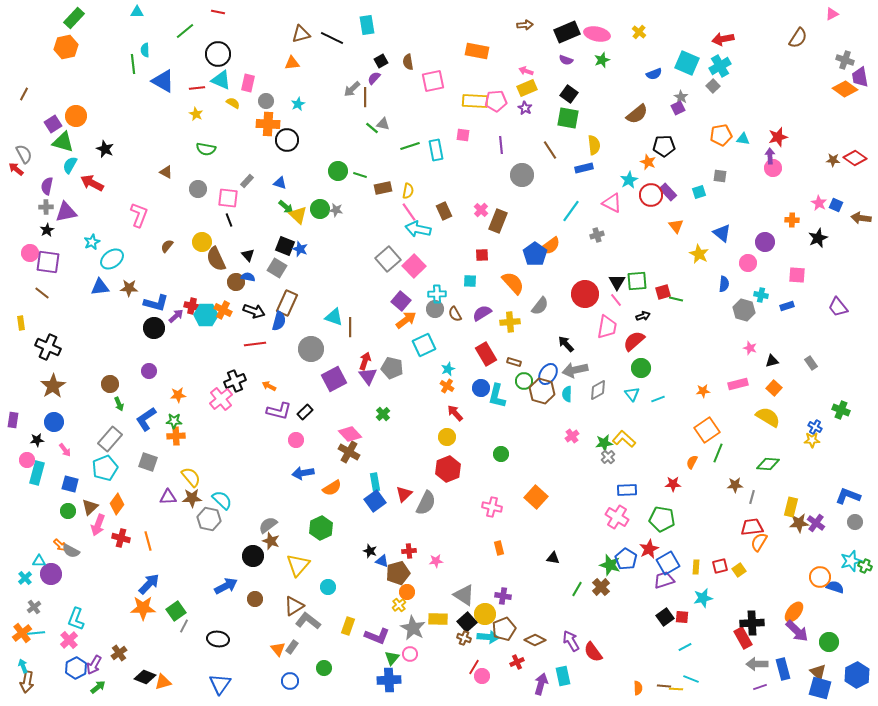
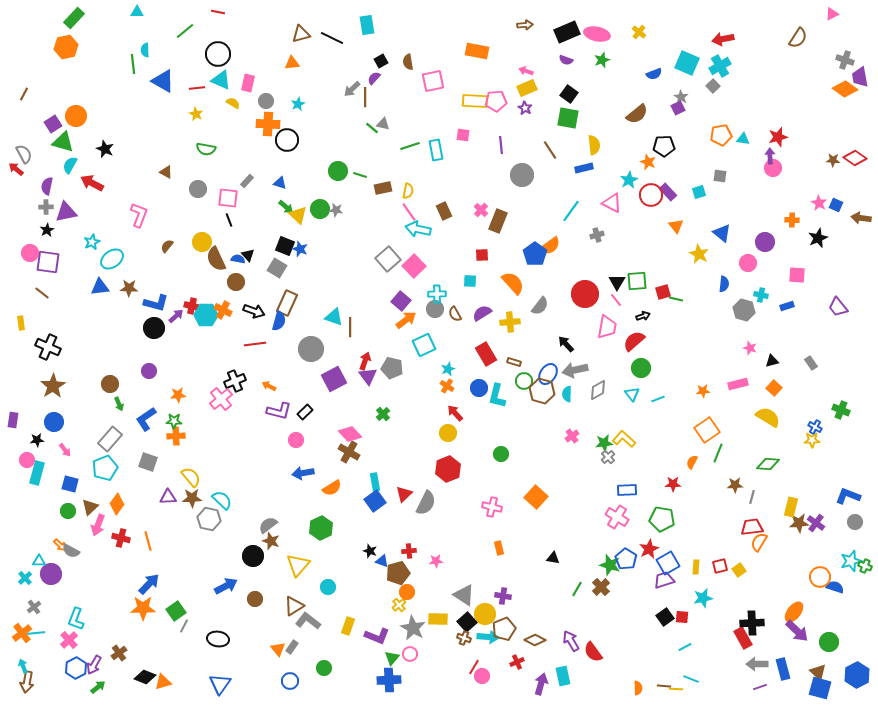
blue semicircle at (248, 277): moved 10 px left, 18 px up
blue circle at (481, 388): moved 2 px left
yellow circle at (447, 437): moved 1 px right, 4 px up
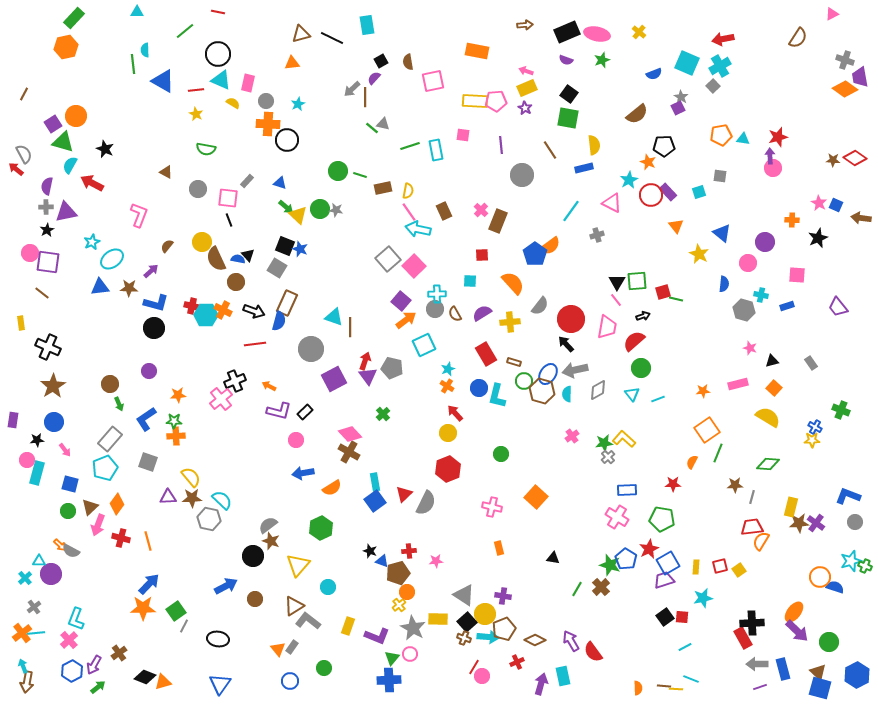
red line at (197, 88): moved 1 px left, 2 px down
red circle at (585, 294): moved 14 px left, 25 px down
purple arrow at (176, 316): moved 25 px left, 45 px up
orange semicircle at (759, 542): moved 2 px right, 1 px up
blue hexagon at (76, 668): moved 4 px left, 3 px down
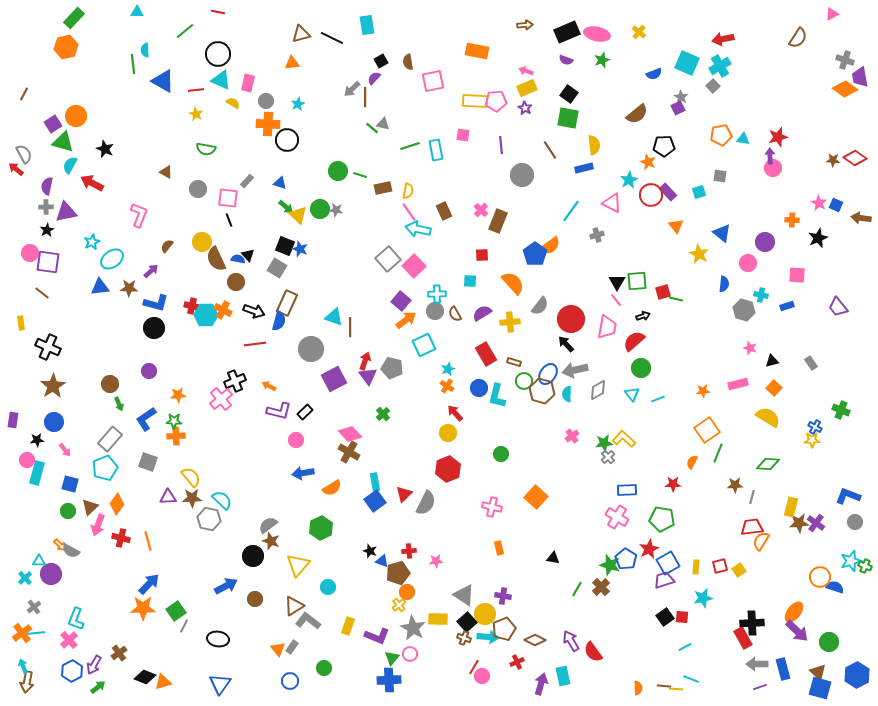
gray circle at (435, 309): moved 2 px down
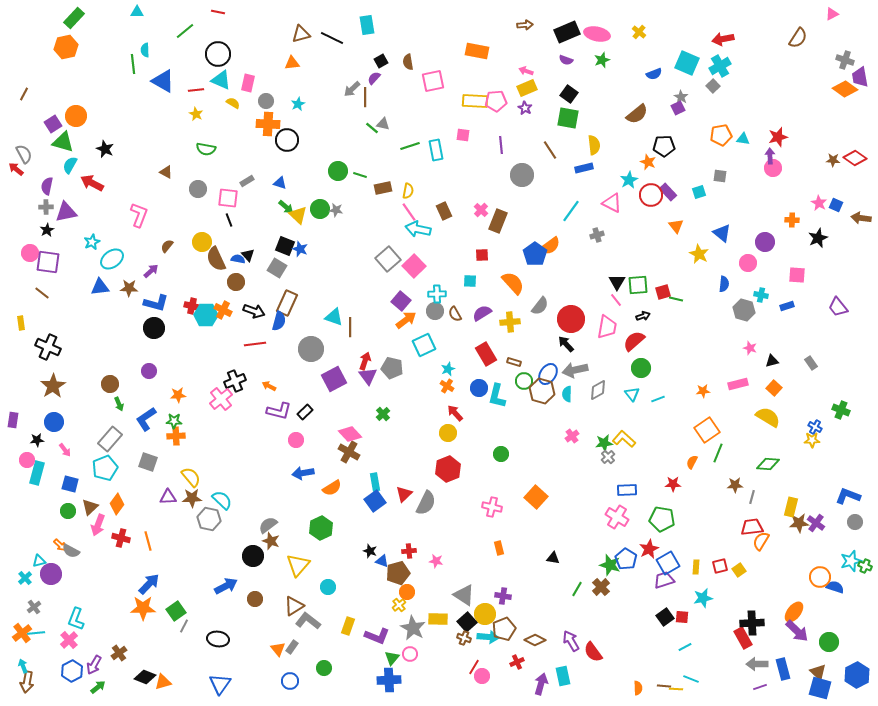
gray rectangle at (247, 181): rotated 16 degrees clockwise
green square at (637, 281): moved 1 px right, 4 px down
cyan triangle at (39, 561): rotated 16 degrees counterclockwise
pink star at (436, 561): rotated 16 degrees clockwise
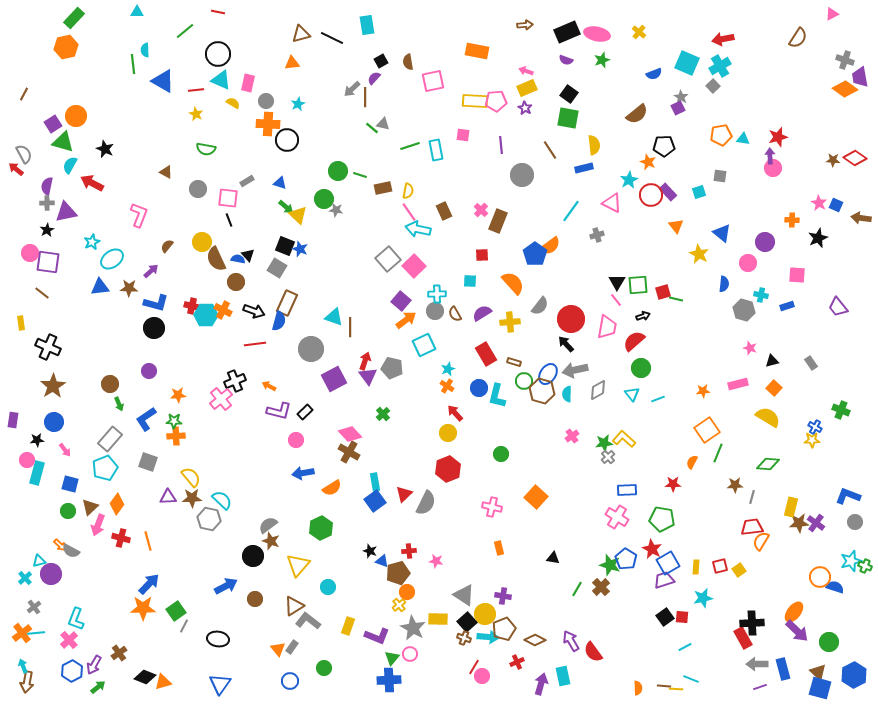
gray cross at (46, 207): moved 1 px right, 4 px up
green circle at (320, 209): moved 4 px right, 10 px up
red star at (649, 549): moved 3 px right; rotated 18 degrees counterclockwise
blue hexagon at (857, 675): moved 3 px left
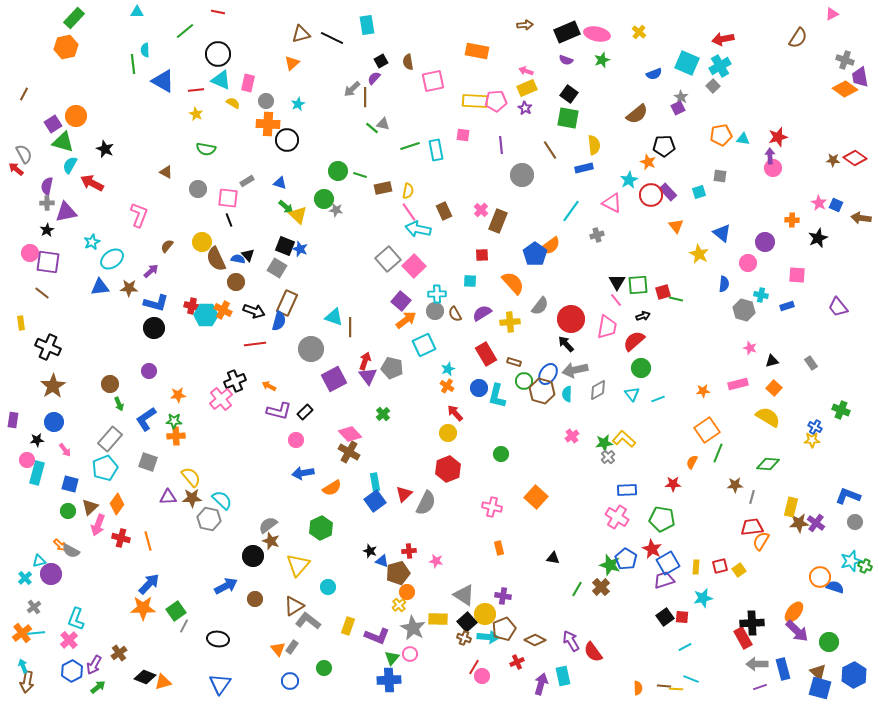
orange triangle at (292, 63): rotated 35 degrees counterclockwise
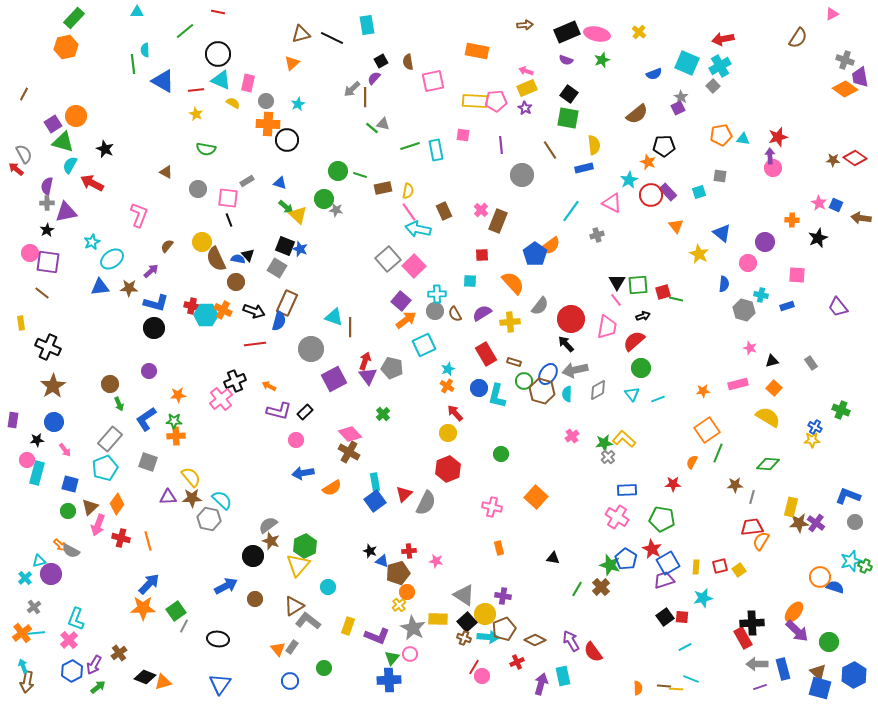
green hexagon at (321, 528): moved 16 px left, 18 px down
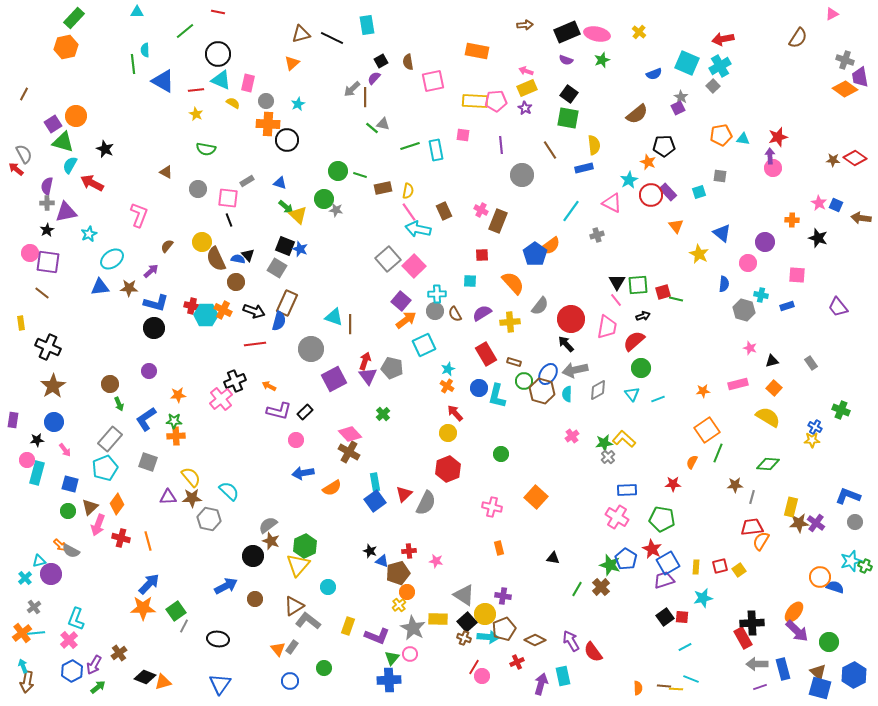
pink cross at (481, 210): rotated 16 degrees counterclockwise
black star at (818, 238): rotated 30 degrees counterclockwise
cyan star at (92, 242): moved 3 px left, 8 px up
brown line at (350, 327): moved 3 px up
cyan semicircle at (222, 500): moved 7 px right, 9 px up
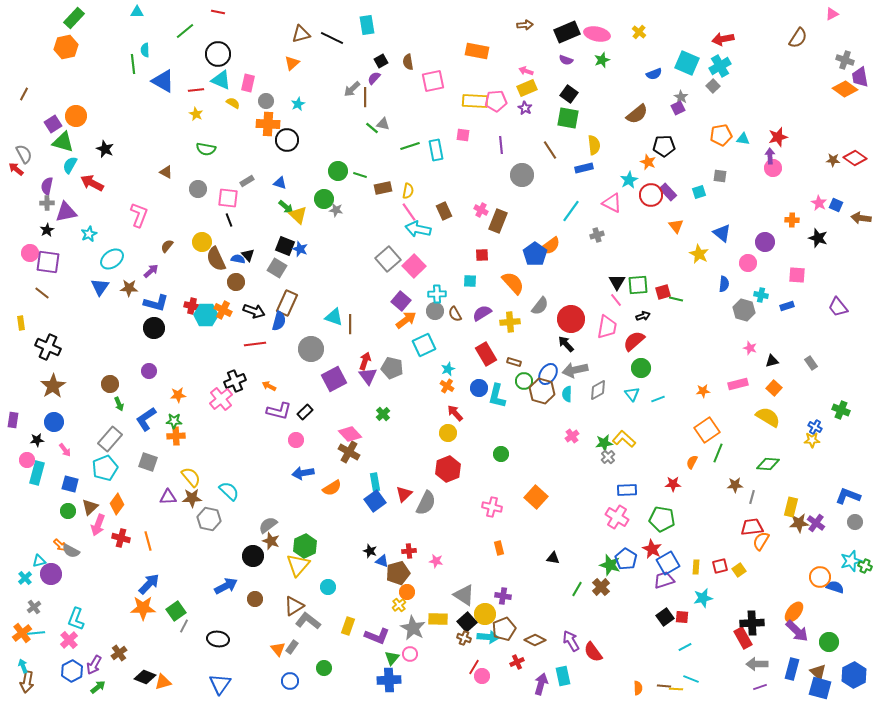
blue triangle at (100, 287): rotated 48 degrees counterclockwise
blue rectangle at (783, 669): moved 9 px right; rotated 30 degrees clockwise
